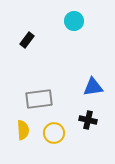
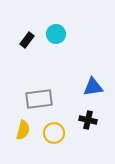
cyan circle: moved 18 px left, 13 px down
yellow semicircle: rotated 18 degrees clockwise
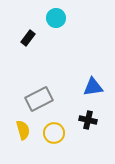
cyan circle: moved 16 px up
black rectangle: moved 1 px right, 2 px up
gray rectangle: rotated 20 degrees counterclockwise
yellow semicircle: rotated 30 degrees counterclockwise
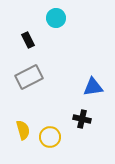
black rectangle: moved 2 px down; rotated 63 degrees counterclockwise
gray rectangle: moved 10 px left, 22 px up
black cross: moved 6 px left, 1 px up
yellow circle: moved 4 px left, 4 px down
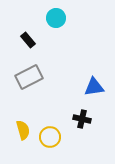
black rectangle: rotated 14 degrees counterclockwise
blue triangle: moved 1 px right
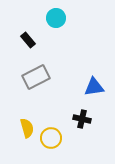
gray rectangle: moved 7 px right
yellow semicircle: moved 4 px right, 2 px up
yellow circle: moved 1 px right, 1 px down
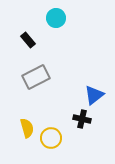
blue triangle: moved 8 px down; rotated 30 degrees counterclockwise
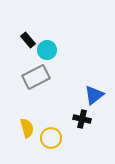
cyan circle: moved 9 px left, 32 px down
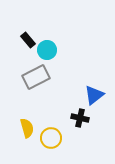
black cross: moved 2 px left, 1 px up
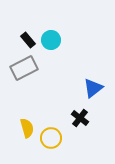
cyan circle: moved 4 px right, 10 px up
gray rectangle: moved 12 px left, 9 px up
blue triangle: moved 1 px left, 7 px up
black cross: rotated 24 degrees clockwise
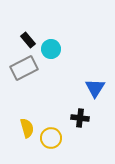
cyan circle: moved 9 px down
blue triangle: moved 2 px right; rotated 20 degrees counterclockwise
black cross: rotated 30 degrees counterclockwise
